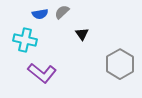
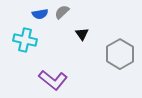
gray hexagon: moved 10 px up
purple L-shape: moved 11 px right, 7 px down
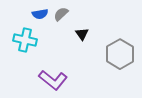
gray semicircle: moved 1 px left, 2 px down
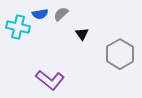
cyan cross: moved 7 px left, 13 px up
purple L-shape: moved 3 px left
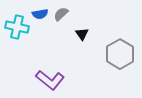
cyan cross: moved 1 px left
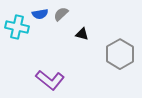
black triangle: rotated 40 degrees counterclockwise
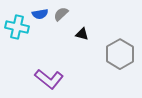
purple L-shape: moved 1 px left, 1 px up
